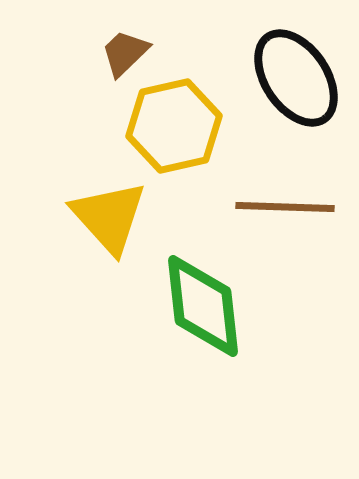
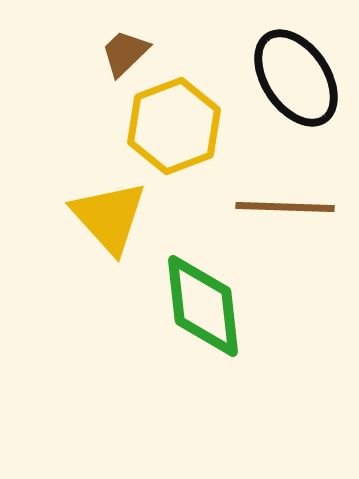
yellow hexagon: rotated 8 degrees counterclockwise
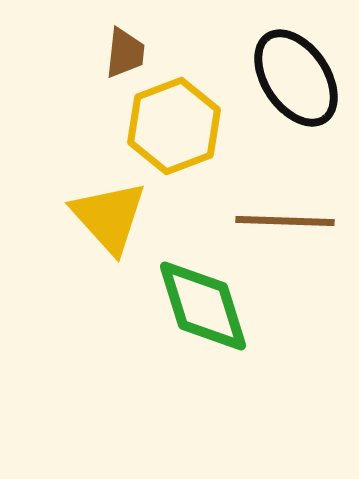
brown trapezoid: rotated 140 degrees clockwise
brown line: moved 14 px down
green diamond: rotated 11 degrees counterclockwise
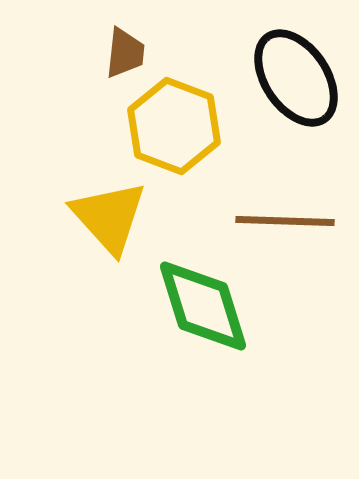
yellow hexagon: rotated 18 degrees counterclockwise
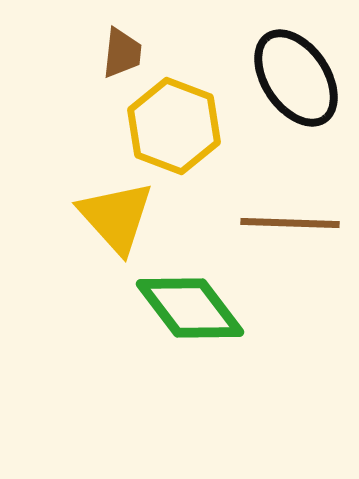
brown trapezoid: moved 3 px left
yellow triangle: moved 7 px right
brown line: moved 5 px right, 2 px down
green diamond: moved 13 px left, 2 px down; rotated 20 degrees counterclockwise
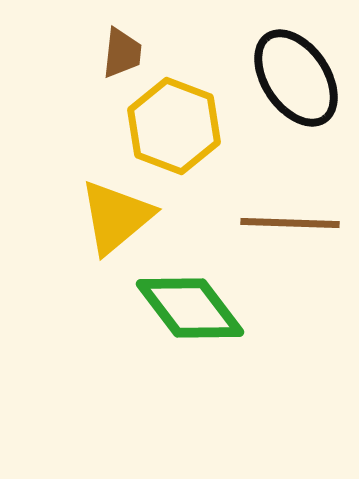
yellow triangle: rotated 32 degrees clockwise
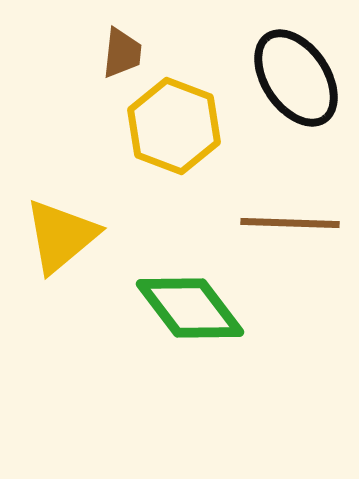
yellow triangle: moved 55 px left, 19 px down
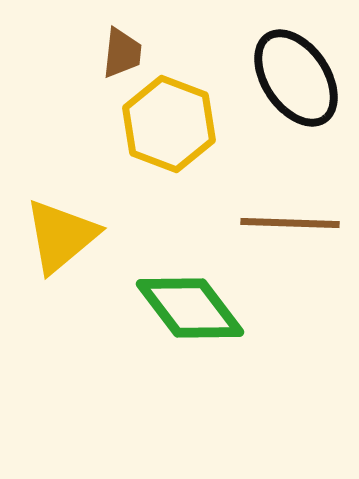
yellow hexagon: moved 5 px left, 2 px up
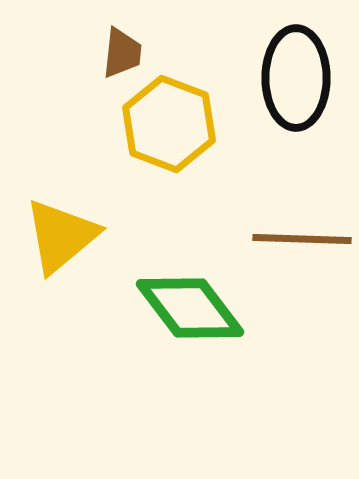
black ellipse: rotated 34 degrees clockwise
brown line: moved 12 px right, 16 px down
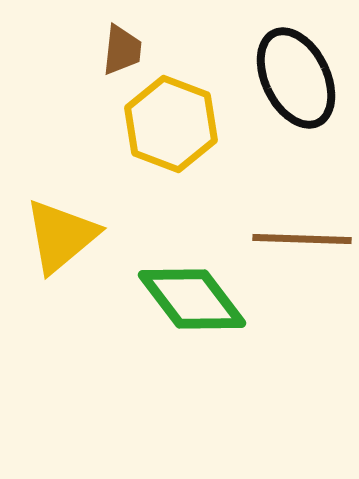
brown trapezoid: moved 3 px up
black ellipse: rotated 26 degrees counterclockwise
yellow hexagon: moved 2 px right
green diamond: moved 2 px right, 9 px up
